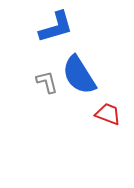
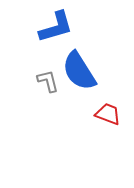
blue semicircle: moved 4 px up
gray L-shape: moved 1 px right, 1 px up
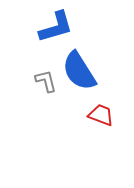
gray L-shape: moved 2 px left
red trapezoid: moved 7 px left, 1 px down
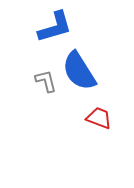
blue L-shape: moved 1 px left
red trapezoid: moved 2 px left, 3 px down
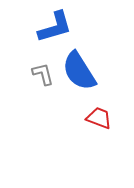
gray L-shape: moved 3 px left, 7 px up
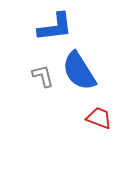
blue L-shape: rotated 9 degrees clockwise
gray L-shape: moved 2 px down
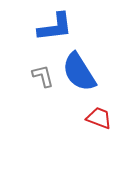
blue semicircle: moved 1 px down
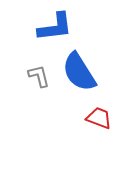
gray L-shape: moved 4 px left
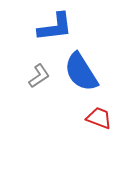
blue semicircle: moved 2 px right
gray L-shape: rotated 70 degrees clockwise
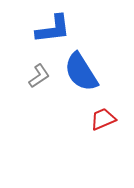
blue L-shape: moved 2 px left, 2 px down
red trapezoid: moved 4 px right, 1 px down; rotated 44 degrees counterclockwise
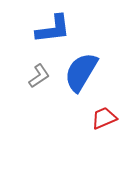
blue semicircle: rotated 63 degrees clockwise
red trapezoid: moved 1 px right, 1 px up
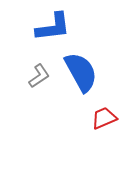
blue L-shape: moved 2 px up
blue semicircle: rotated 120 degrees clockwise
